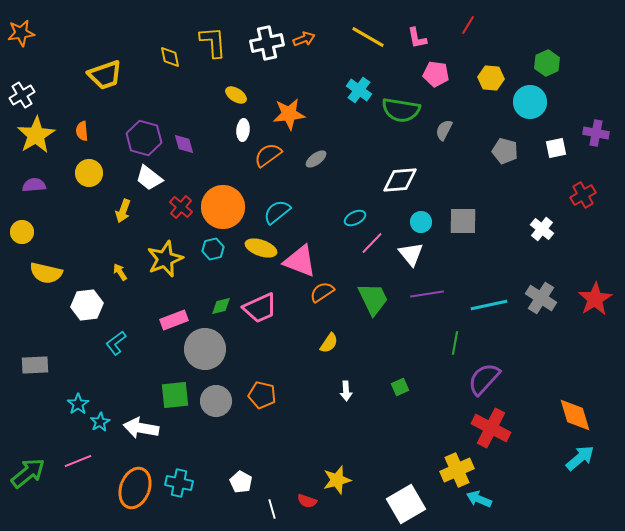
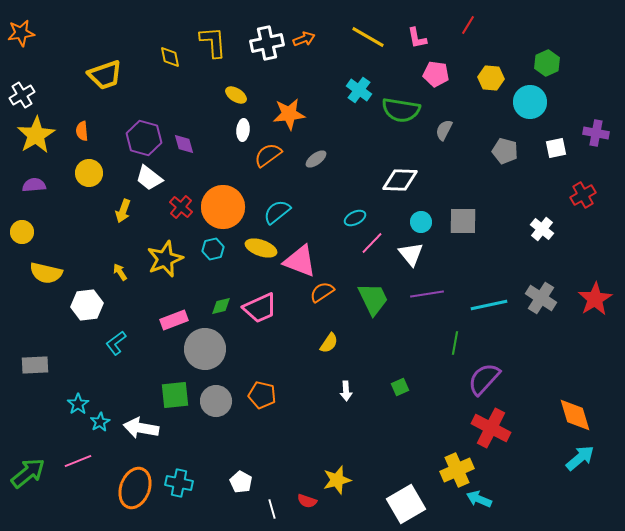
white diamond at (400, 180): rotated 6 degrees clockwise
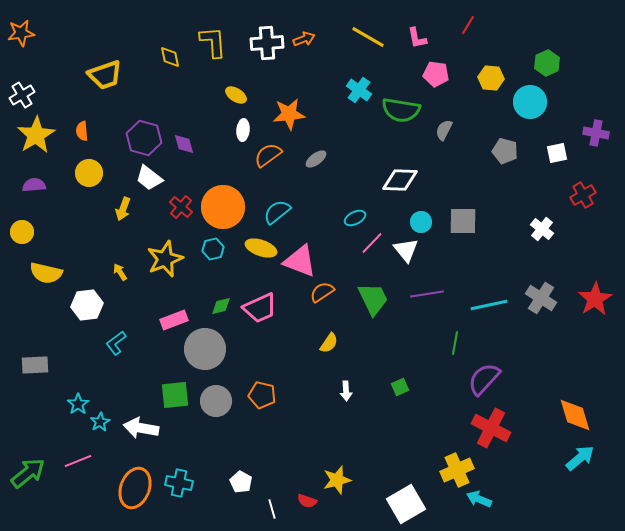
white cross at (267, 43): rotated 8 degrees clockwise
white square at (556, 148): moved 1 px right, 5 px down
yellow arrow at (123, 211): moved 2 px up
white triangle at (411, 254): moved 5 px left, 4 px up
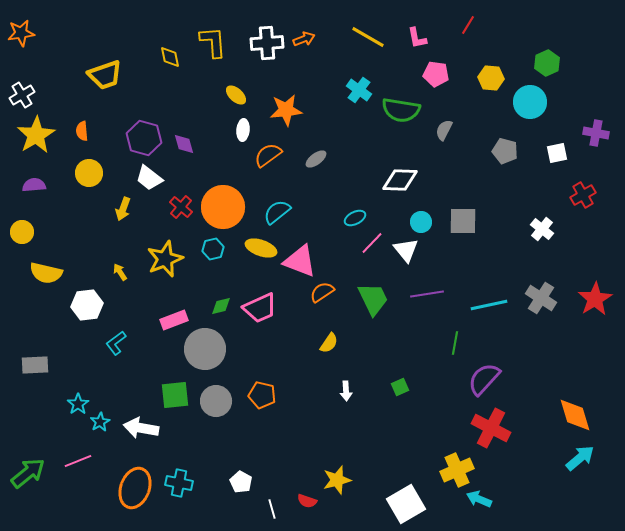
yellow ellipse at (236, 95): rotated 10 degrees clockwise
orange star at (289, 114): moved 3 px left, 4 px up
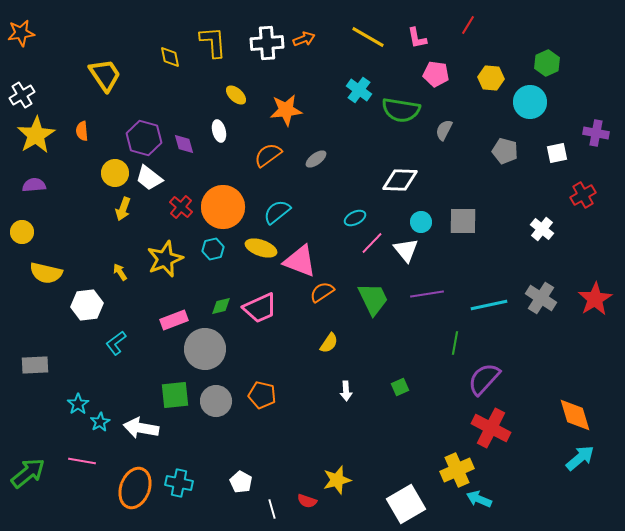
yellow trapezoid at (105, 75): rotated 105 degrees counterclockwise
white ellipse at (243, 130): moved 24 px left, 1 px down; rotated 20 degrees counterclockwise
yellow circle at (89, 173): moved 26 px right
pink line at (78, 461): moved 4 px right; rotated 32 degrees clockwise
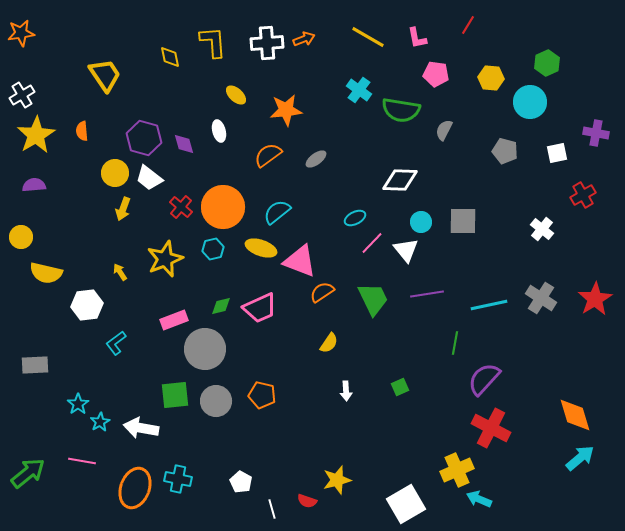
yellow circle at (22, 232): moved 1 px left, 5 px down
cyan cross at (179, 483): moved 1 px left, 4 px up
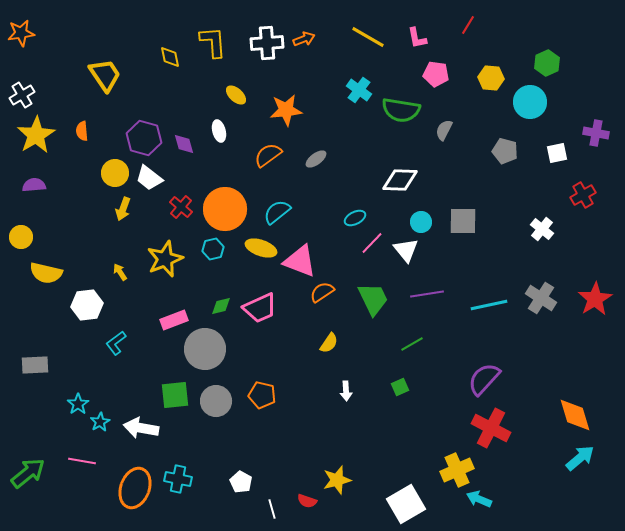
orange circle at (223, 207): moved 2 px right, 2 px down
green line at (455, 343): moved 43 px left, 1 px down; rotated 50 degrees clockwise
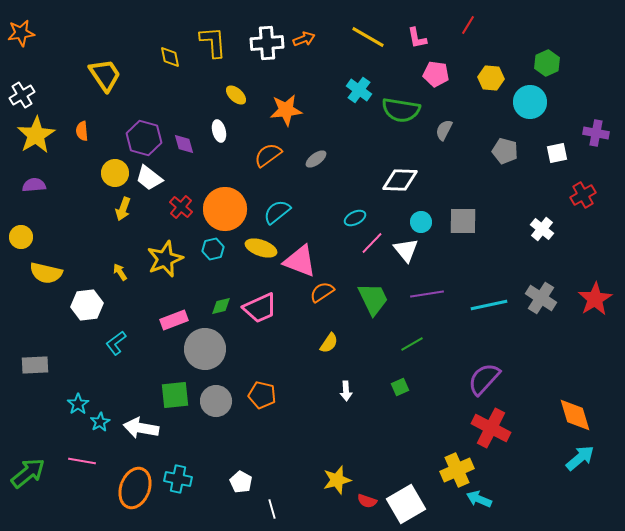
red semicircle at (307, 501): moved 60 px right
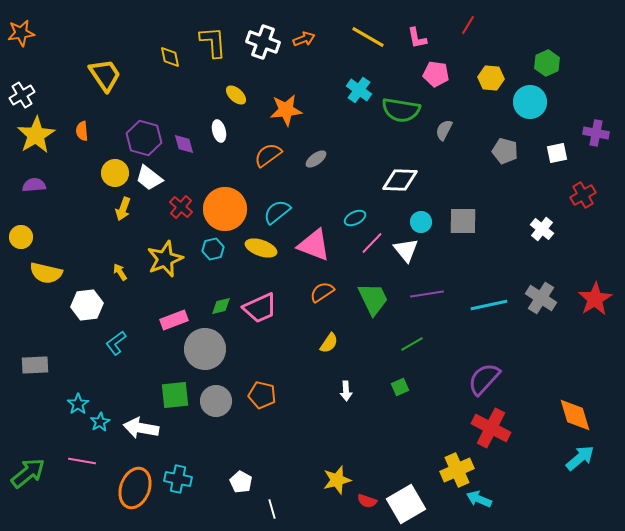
white cross at (267, 43): moved 4 px left, 1 px up; rotated 24 degrees clockwise
pink triangle at (300, 261): moved 14 px right, 16 px up
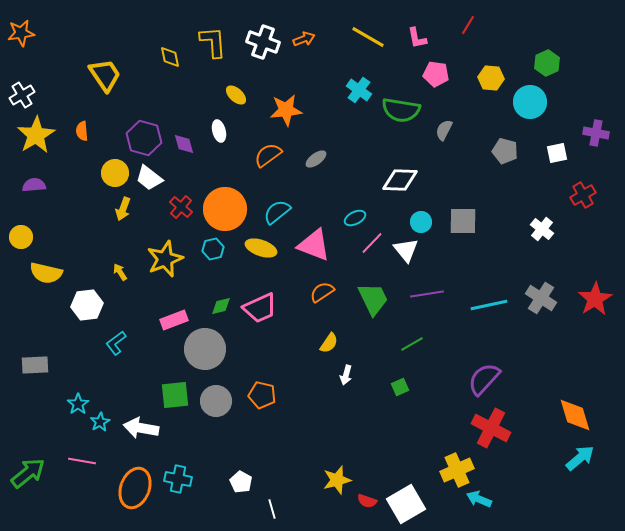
white arrow at (346, 391): moved 16 px up; rotated 18 degrees clockwise
